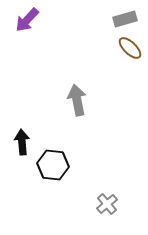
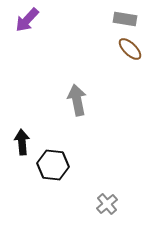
gray rectangle: rotated 25 degrees clockwise
brown ellipse: moved 1 px down
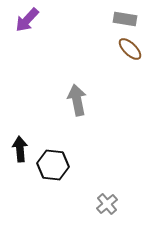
black arrow: moved 2 px left, 7 px down
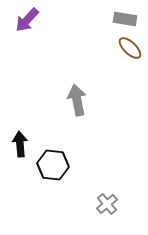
brown ellipse: moved 1 px up
black arrow: moved 5 px up
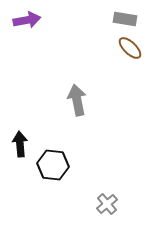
purple arrow: rotated 144 degrees counterclockwise
